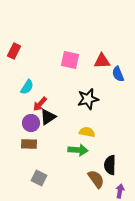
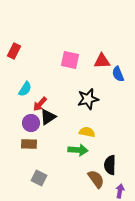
cyan semicircle: moved 2 px left, 2 px down
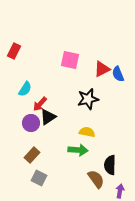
red triangle: moved 8 px down; rotated 24 degrees counterclockwise
brown rectangle: moved 3 px right, 11 px down; rotated 49 degrees counterclockwise
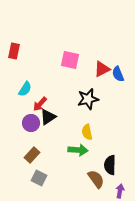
red rectangle: rotated 14 degrees counterclockwise
yellow semicircle: rotated 112 degrees counterclockwise
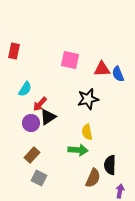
red triangle: rotated 24 degrees clockwise
brown semicircle: moved 3 px left, 1 px up; rotated 60 degrees clockwise
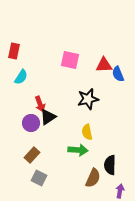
red triangle: moved 2 px right, 4 px up
cyan semicircle: moved 4 px left, 12 px up
red arrow: rotated 63 degrees counterclockwise
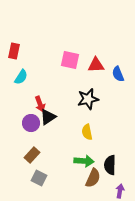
red triangle: moved 8 px left
green arrow: moved 6 px right, 11 px down
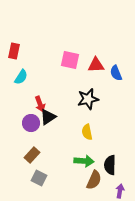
blue semicircle: moved 2 px left, 1 px up
brown semicircle: moved 1 px right, 2 px down
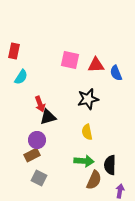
black triangle: rotated 18 degrees clockwise
purple circle: moved 6 px right, 17 px down
brown rectangle: rotated 21 degrees clockwise
